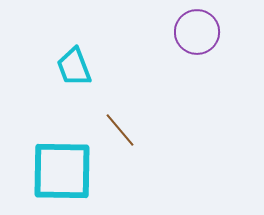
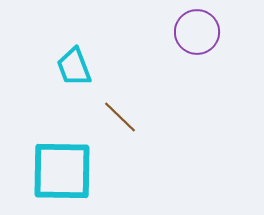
brown line: moved 13 px up; rotated 6 degrees counterclockwise
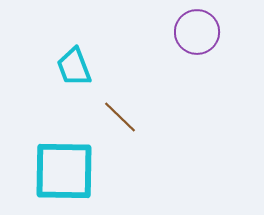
cyan square: moved 2 px right
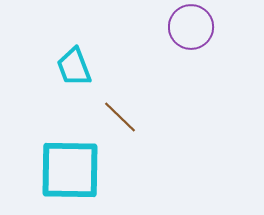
purple circle: moved 6 px left, 5 px up
cyan square: moved 6 px right, 1 px up
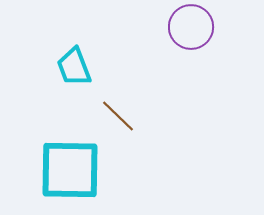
brown line: moved 2 px left, 1 px up
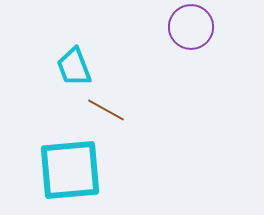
brown line: moved 12 px left, 6 px up; rotated 15 degrees counterclockwise
cyan square: rotated 6 degrees counterclockwise
